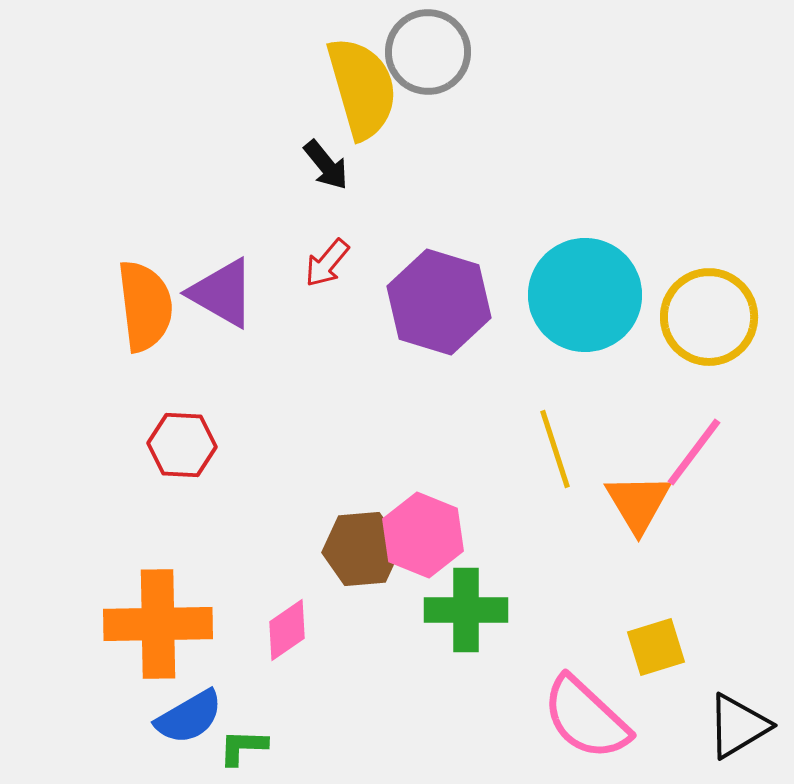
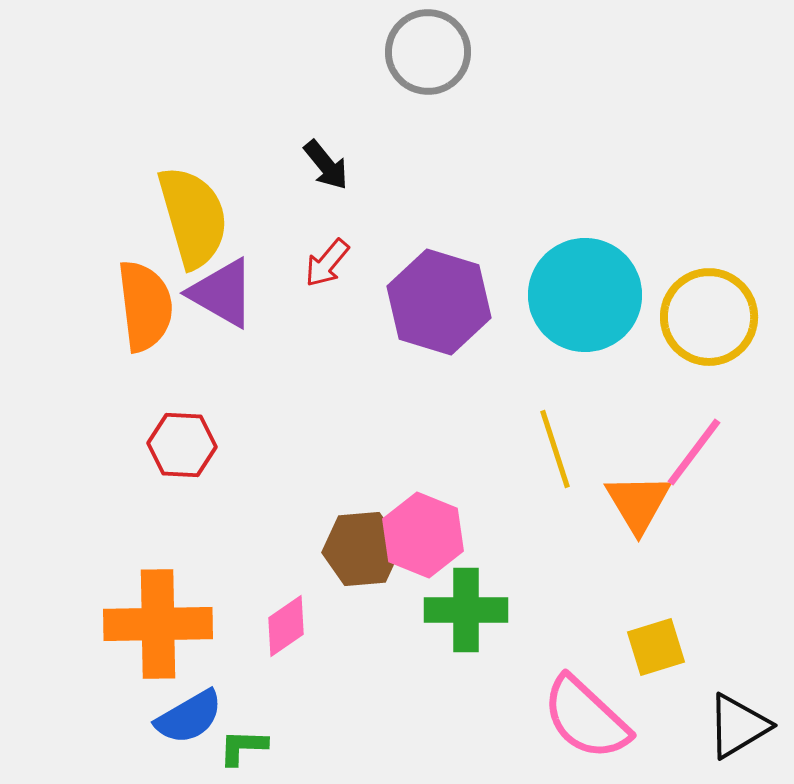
yellow semicircle: moved 169 px left, 129 px down
pink diamond: moved 1 px left, 4 px up
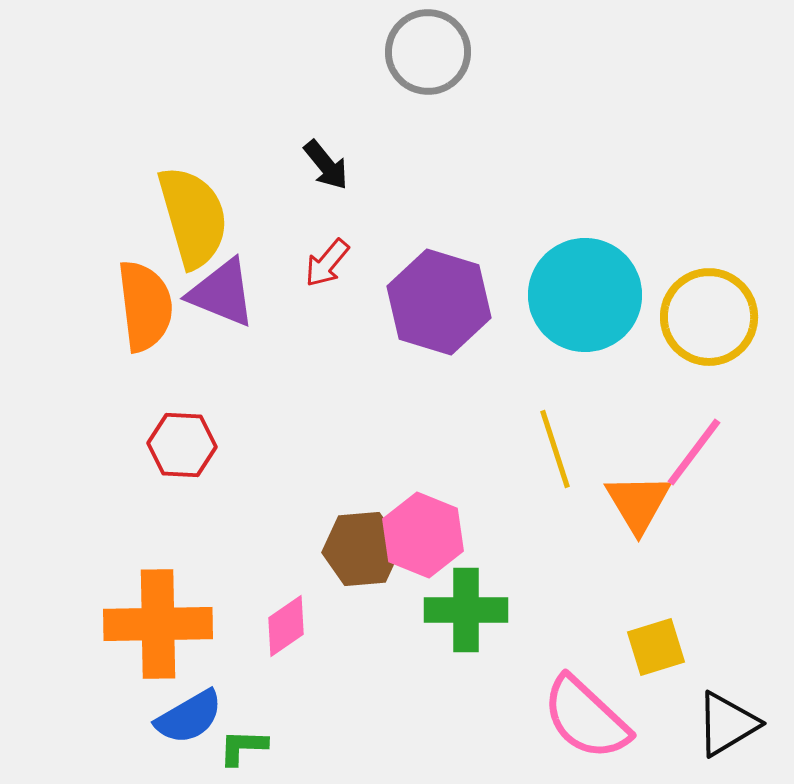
purple triangle: rotated 8 degrees counterclockwise
black triangle: moved 11 px left, 2 px up
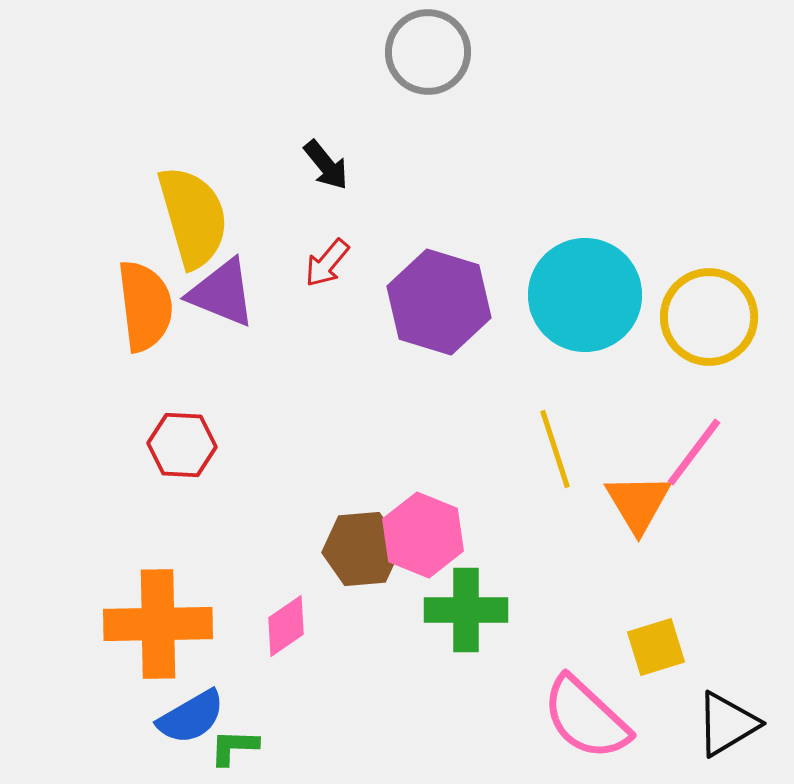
blue semicircle: moved 2 px right
green L-shape: moved 9 px left
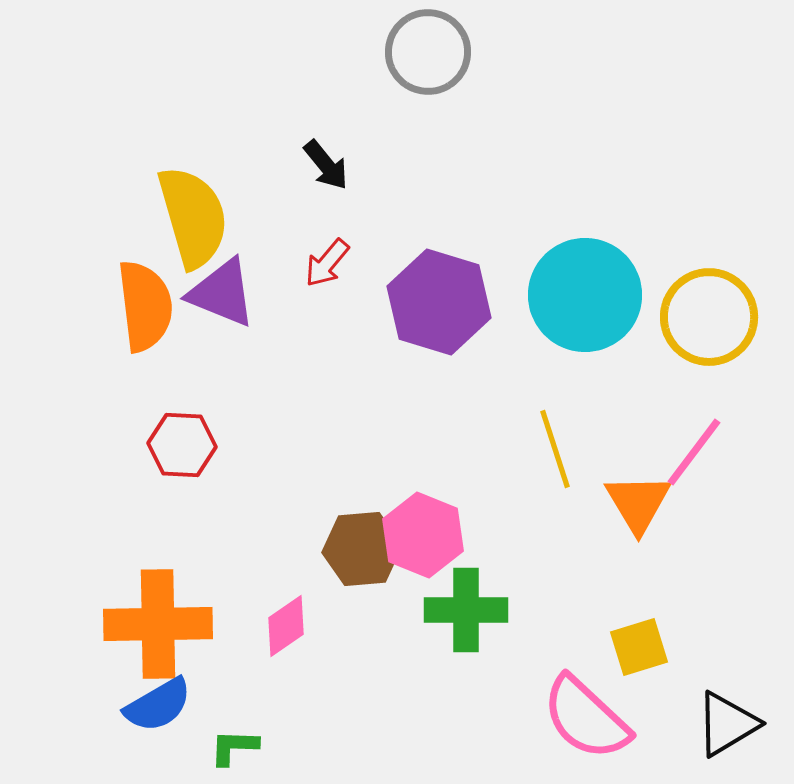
yellow square: moved 17 px left
blue semicircle: moved 33 px left, 12 px up
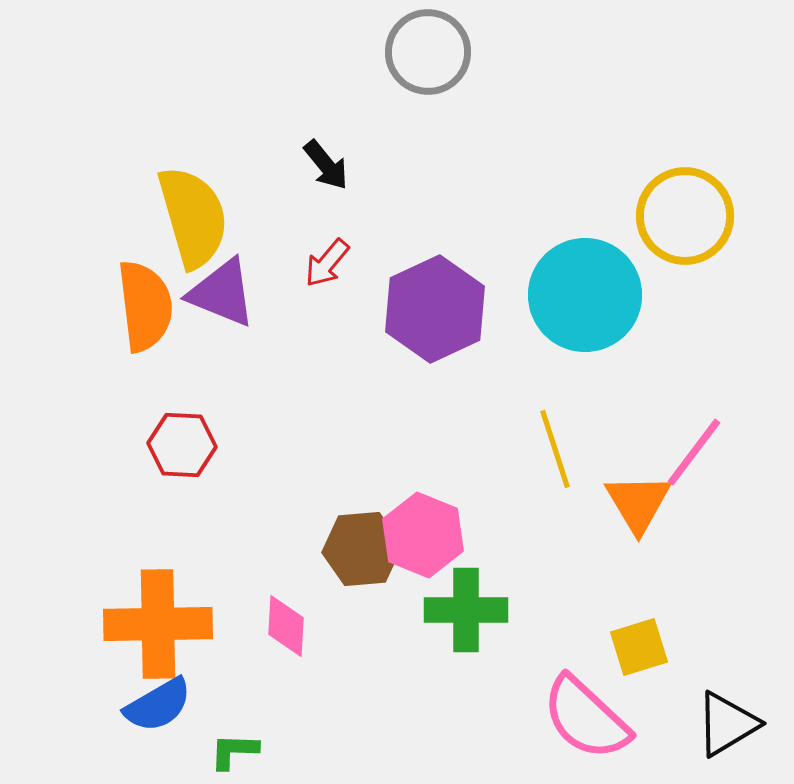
purple hexagon: moved 4 px left, 7 px down; rotated 18 degrees clockwise
yellow circle: moved 24 px left, 101 px up
pink diamond: rotated 52 degrees counterclockwise
green L-shape: moved 4 px down
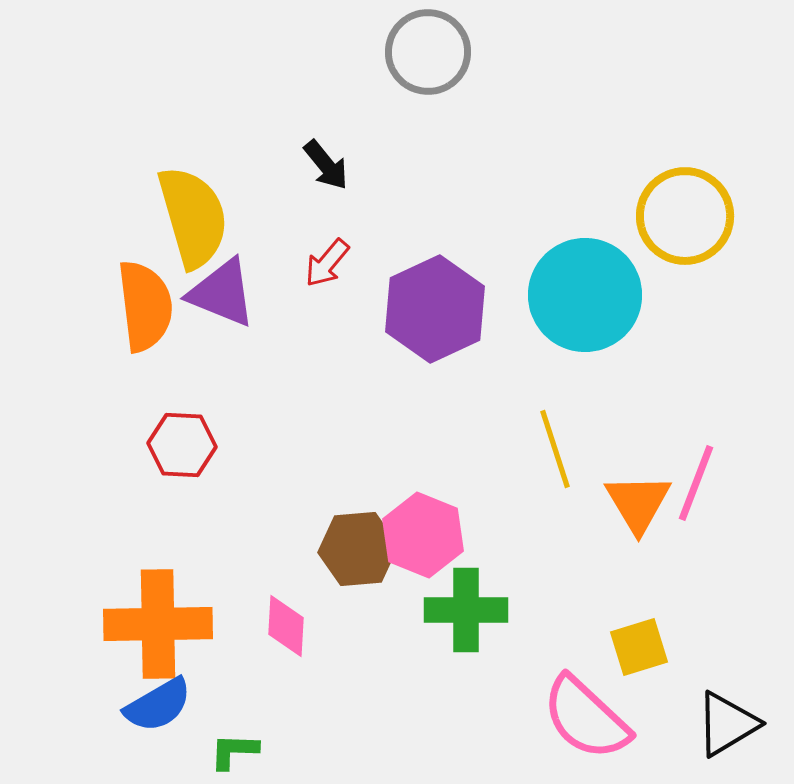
pink line: moved 2 px right, 31 px down; rotated 16 degrees counterclockwise
brown hexagon: moved 4 px left
